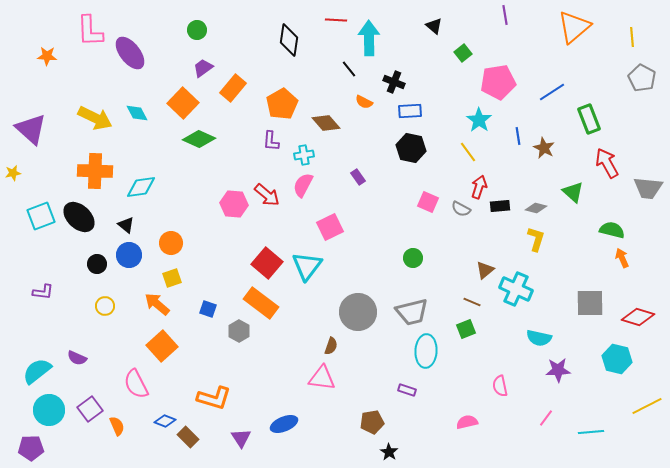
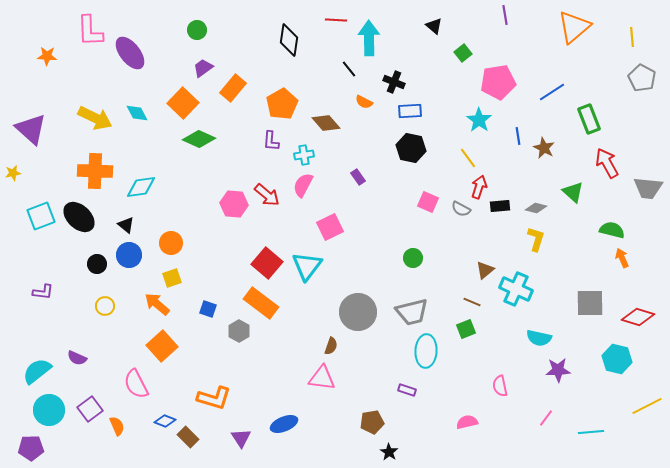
yellow line at (468, 152): moved 6 px down
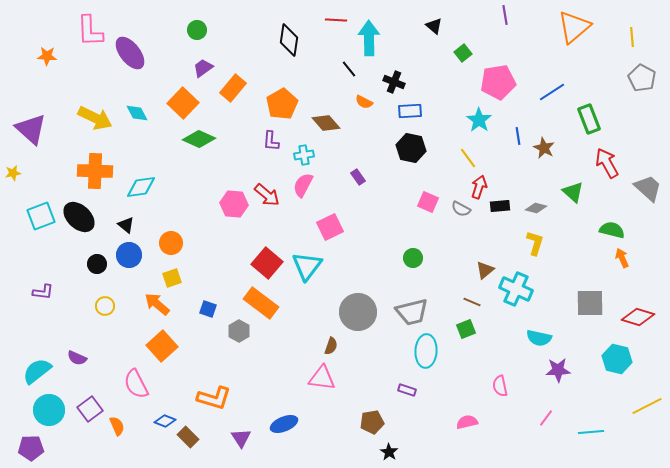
gray trapezoid at (648, 188): rotated 144 degrees counterclockwise
yellow L-shape at (536, 239): moved 1 px left, 4 px down
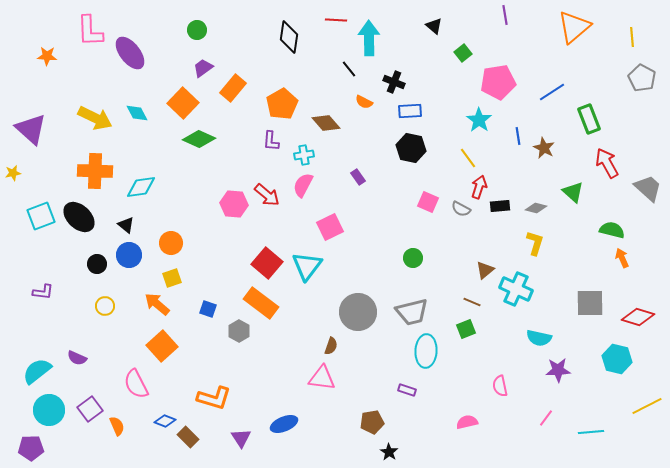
black diamond at (289, 40): moved 3 px up
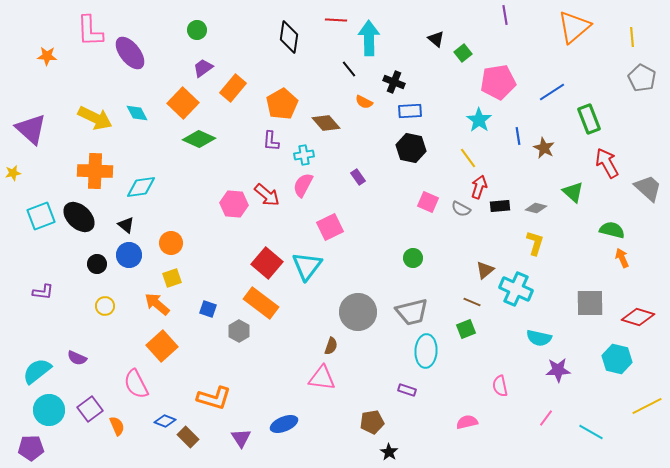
black triangle at (434, 26): moved 2 px right, 13 px down
cyan line at (591, 432): rotated 35 degrees clockwise
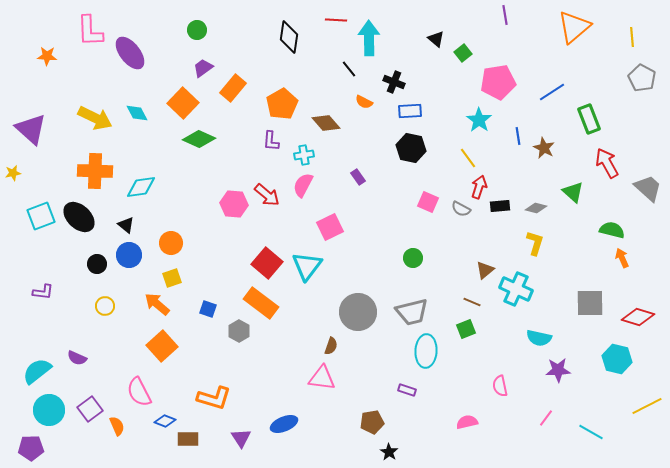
pink semicircle at (136, 384): moved 3 px right, 8 px down
brown rectangle at (188, 437): moved 2 px down; rotated 45 degrees counterclockwise
